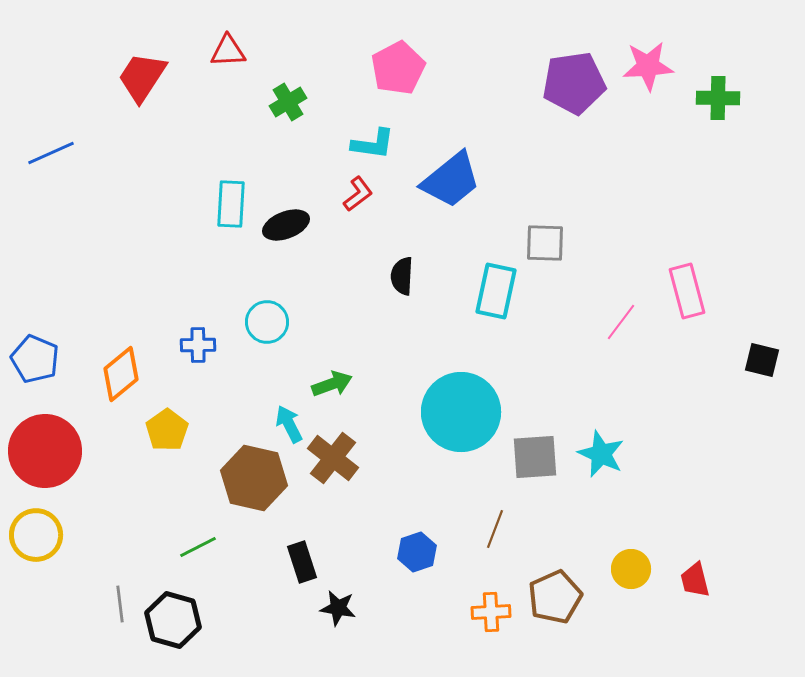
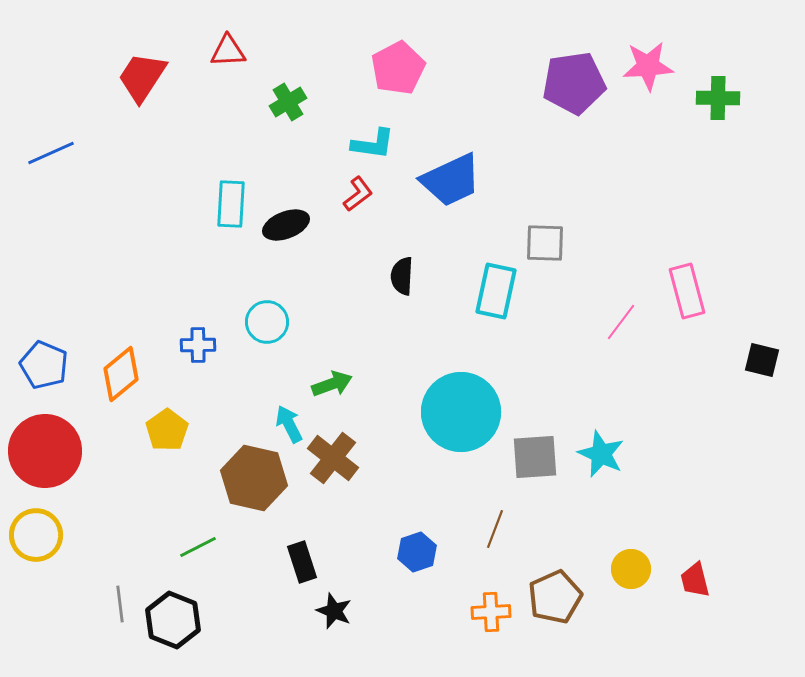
blue trapezoid at (451, 180): rotated 14 degrees clockwise
blue pentagon at (35, 359): moved 9 px right, 6 px down
black star at (338, 608): moved 4 px left, 3 px down; rotated 12 degrees clockwise
black hexagon at (173, 620): rotated 6 degrees clockwise
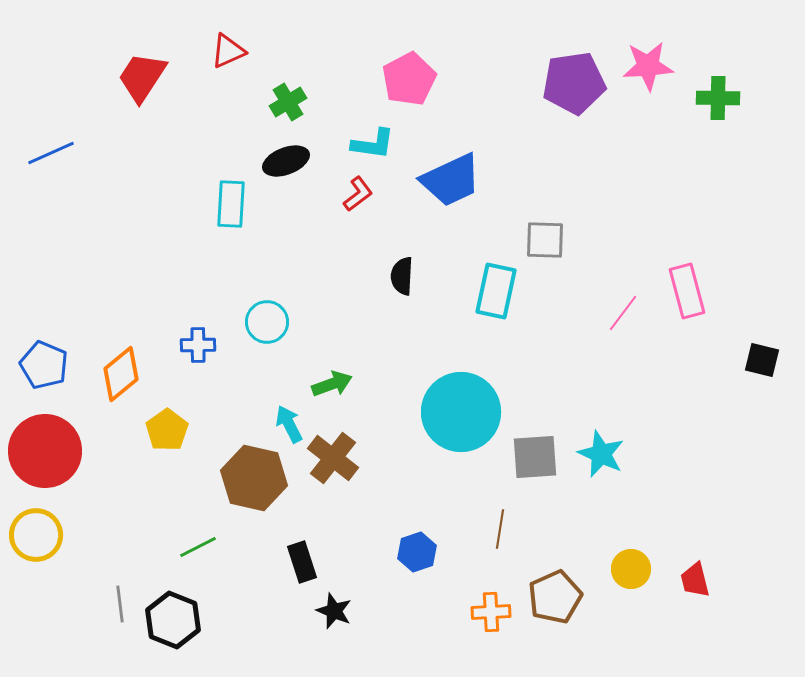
red triangle at (228, 51): rotated 21 degrees counterclockwise
pink pentagon at (398, 68): moved 11 px right, 11 px down
black ellipse at (286, 225): moved 64 px up
gray square at (545, 243): moved 3 px up
pink line at (621, 322): moved 2 px right, 9 px up
brown line at (495, 529): moved 5 px right; rotated 12 degrees counterclockwise
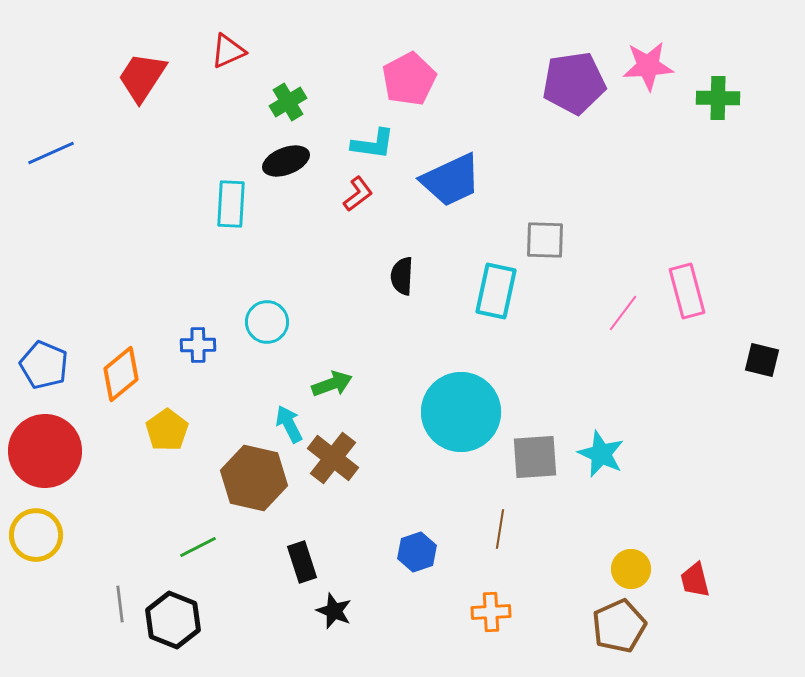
brown pentagon at (555, 597): moved 64 px right, 29 px down
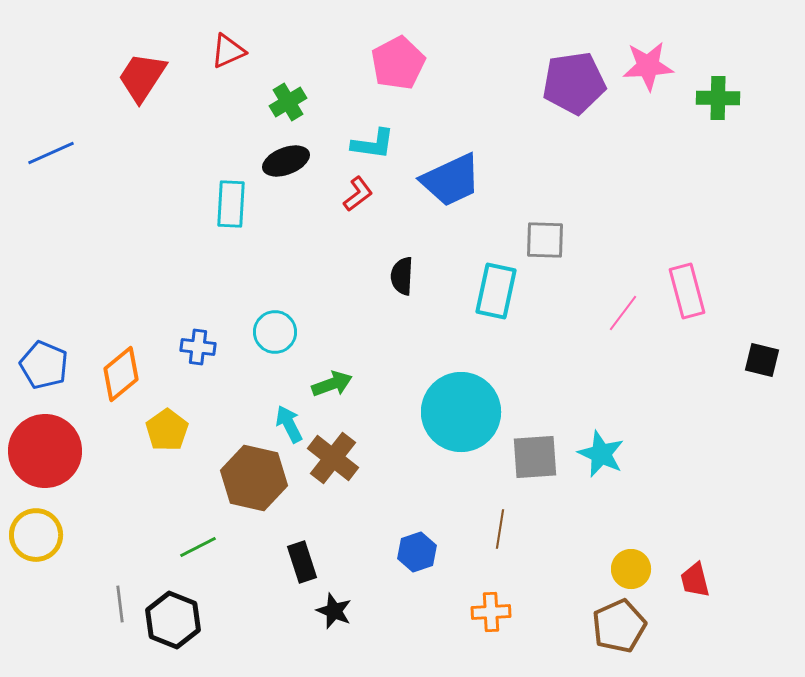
pink pentagon at (409, 79): moved 11 px left, 16 px up
cyan circle at (267, 322): moved 8 px right, 10 px down
blue cross at (198, 345): moved 2 px down; rotated 8 degrees clockwise
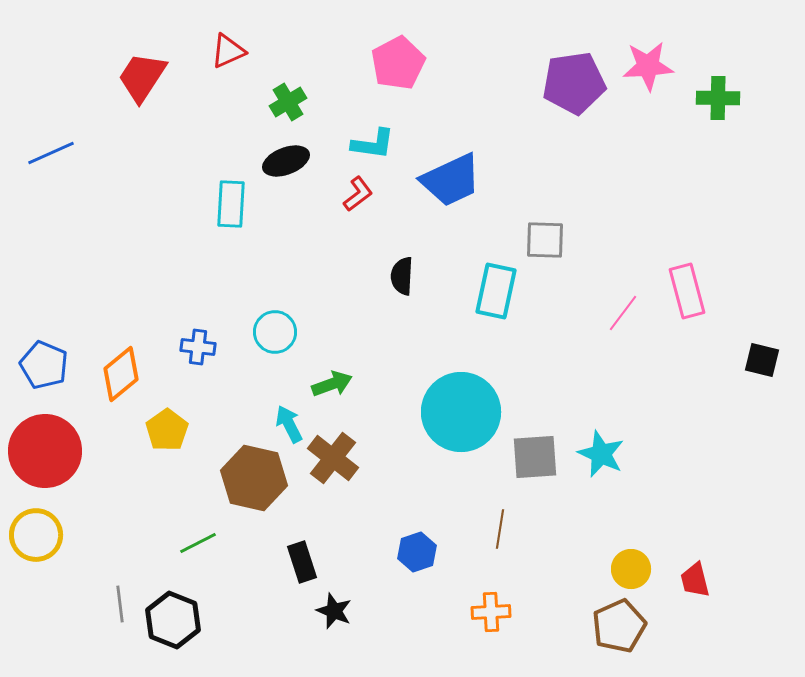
green line at (198, 547): moved 4 px up
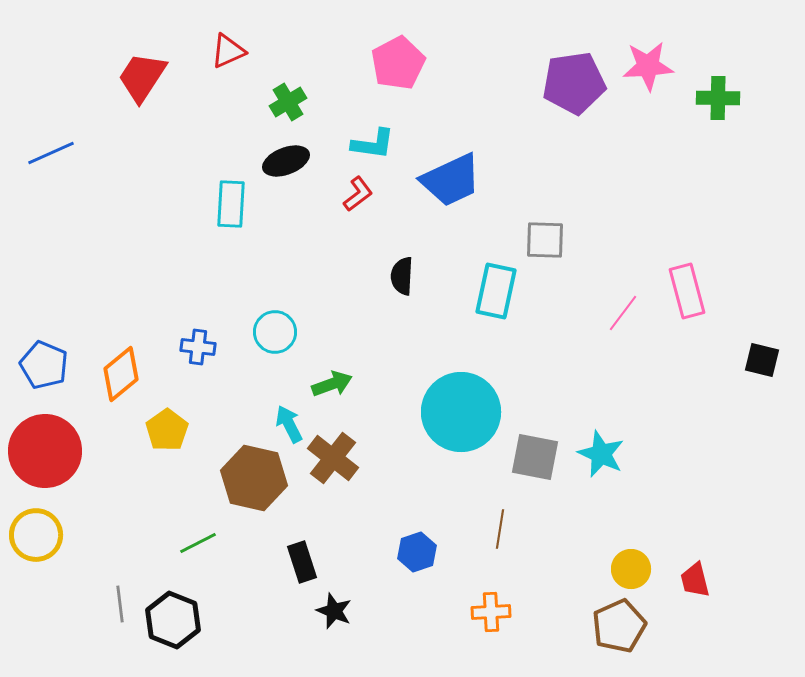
gray square at (535, 457): rotated 15 degrees clockwise
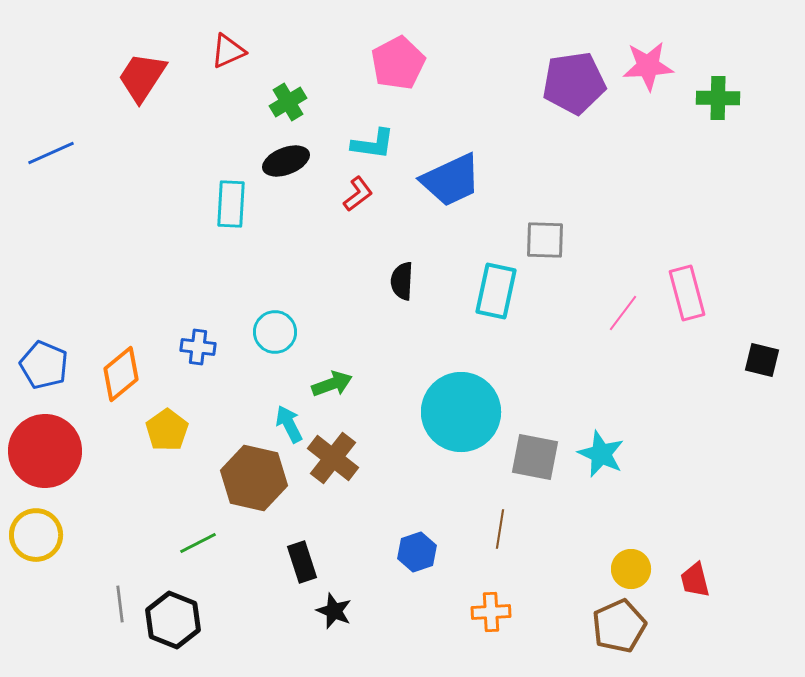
black semicircle at (402, 276): moved 5 px down
pink rectangle at (687, 291): moved 2 px down
